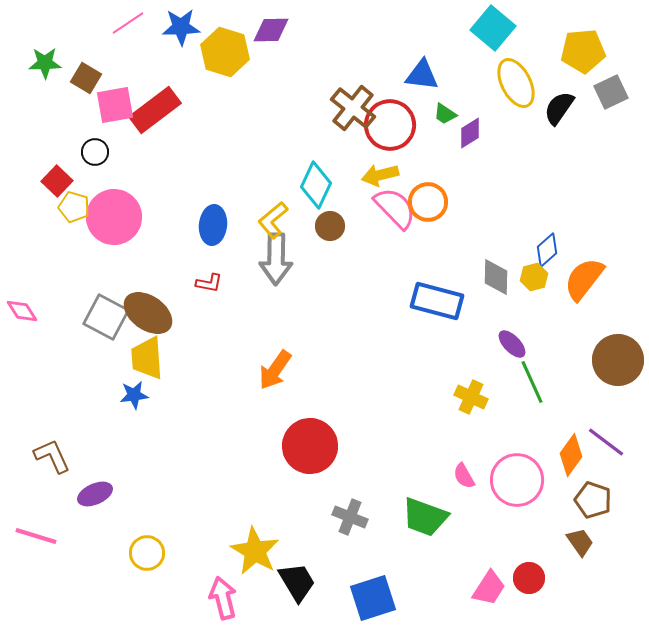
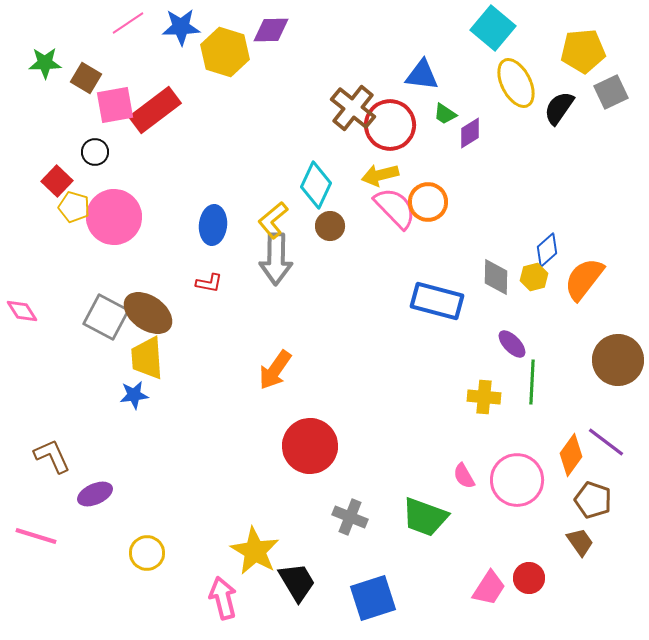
green line at (532, 382): rotated 27 degrees clockwise
yellow cross at (471, 397): moved 13 px right; rotated 20 degrees counterclockwise
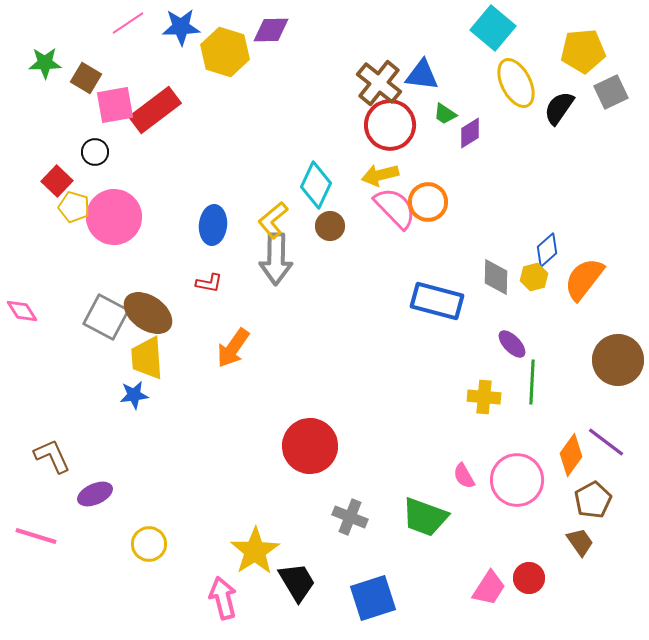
brown cross at (353, 108): moved 26 px right, 25 px up
orange arrow at (275, 370): moved 42 px left, 22 px up
brown pentagon at (593, 500): rotated 24 degrees clockwise
yellow star at (255, 551): rotated 9 degrees clockwise
yellow circle at (147, 553): moved 2 px right, 9 px up
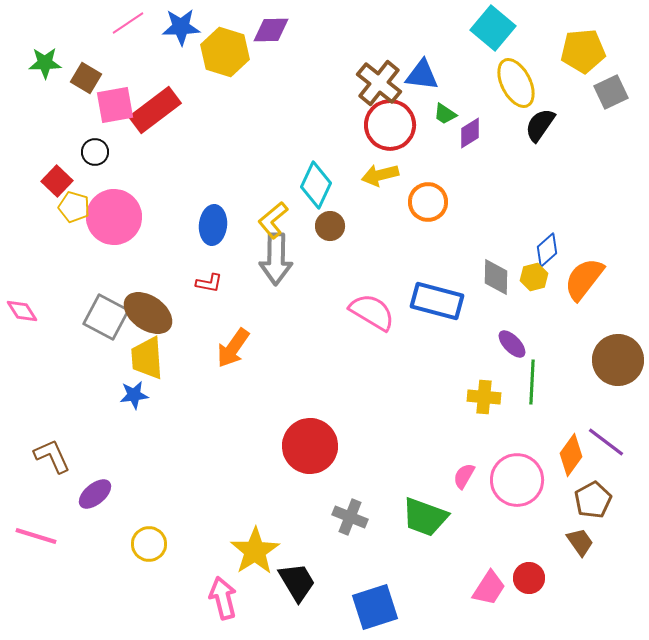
black semicircle at (559, 108): moved 19 px left, 17 px down
pink semicircle at (395, 208): moved 23 px left, 104 px down; rotated 15 degrees counterclockwise
pink semicircle at (464, 476): rotated 60 degrees clockwise
purple ellipse at (95, 494): rotated 16 degrees counterclockwise
blue square at (373, 598): moved 2 px right, 9 px down
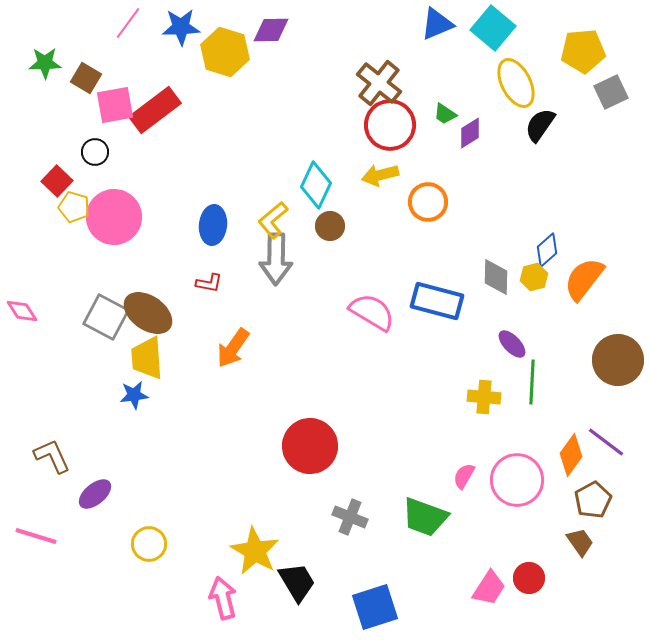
pink line at (128, 23): rotated 20 degrees counterclockwise
blue triangle at (422, 75): moved 15 px right, 51 px up; rotated 30 degrees counterclockwise
yellow star at (255, 551): rotated 9 degrees counterclockwise
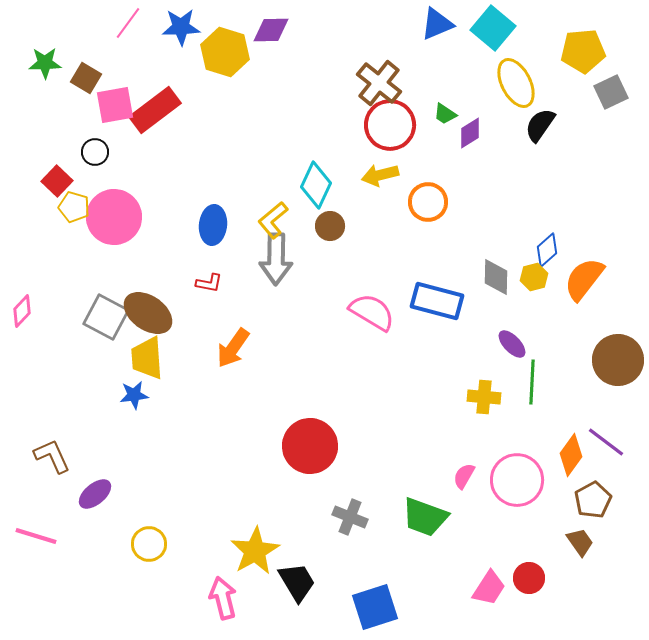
pink diamond at (22, 311): rotated 76 degrees clockwise
yellow star at (255, 551): rotated 12 degrees clockwise
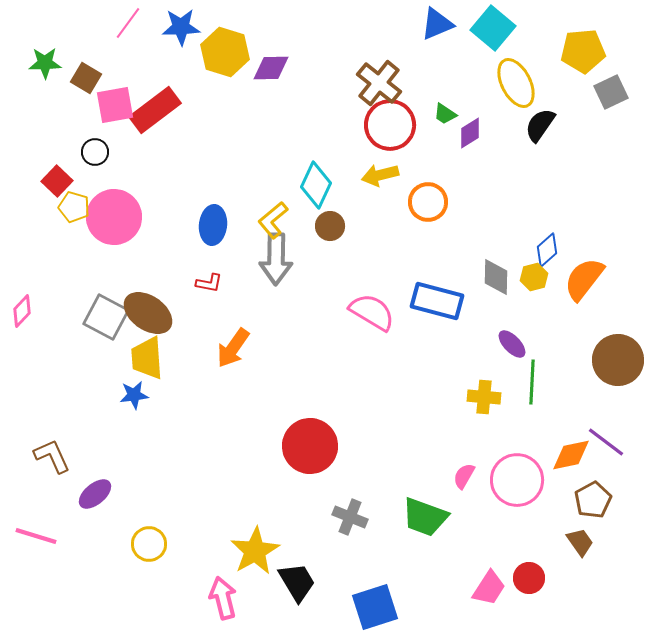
purple diamond at (271, 30): moved 38 px down
orange diamond at (571, 455): rotated 42 degrees clockwise
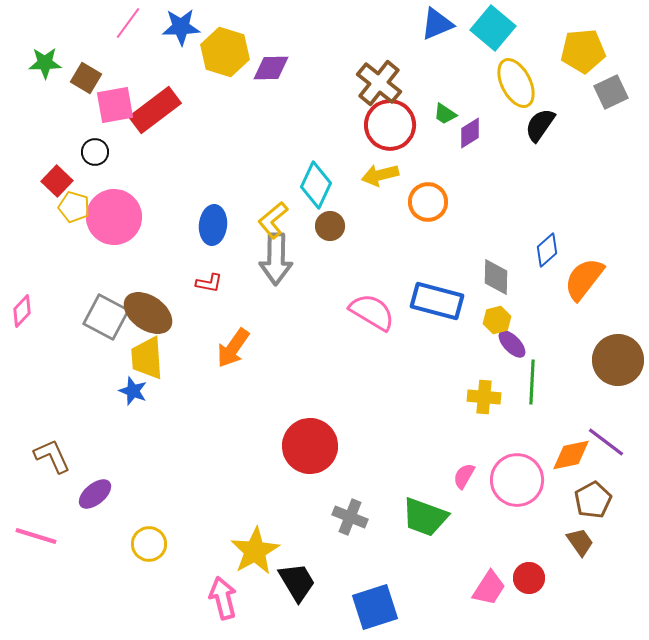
yellow hexagon at (534, 277): moved 37 px left, 43 px down
blue star at (134, 395): moved 1 px left, 4 px up; rotated 28 degrees clockwise
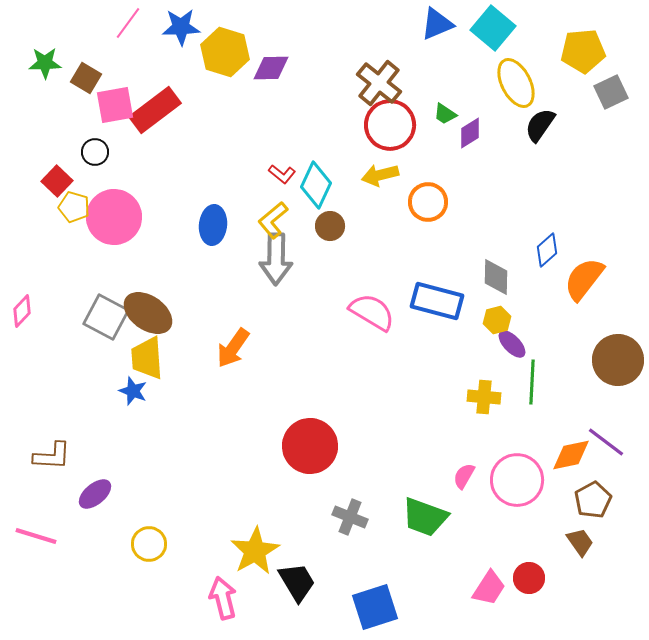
red L-shape at (209, 283): moved 73 px right, 109 px up; rotated 28 degrees clockwise
brown L-shape at (52, 456): rotated 117 degrees clockwise
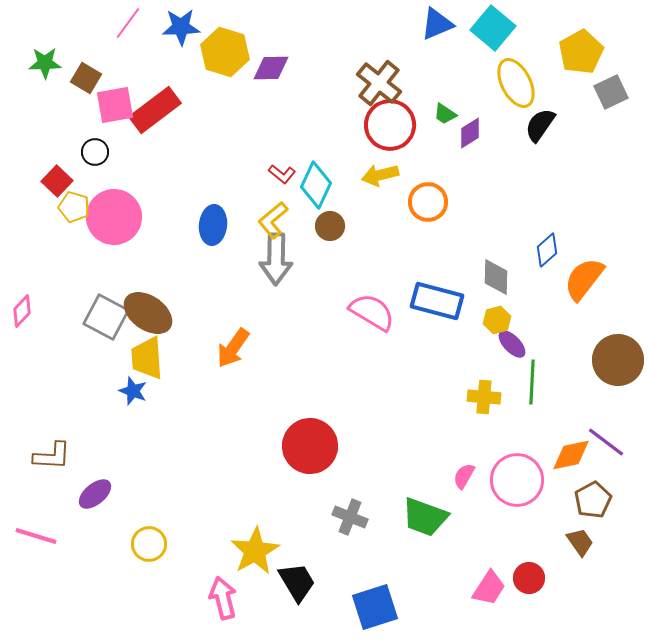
yellow pentagon at (583, 51): moved 2 px left, 1 px down; rotated 24 degrees counterclockwise
